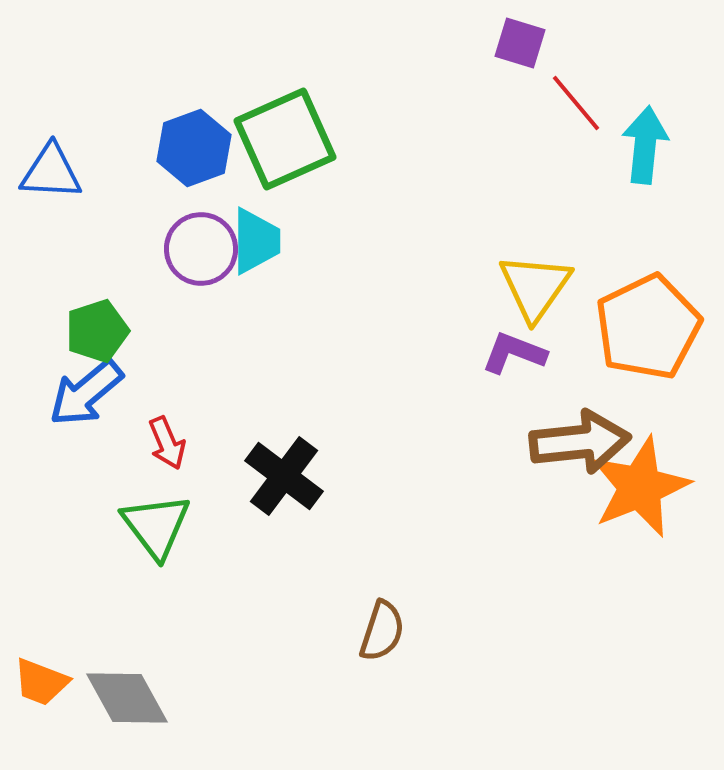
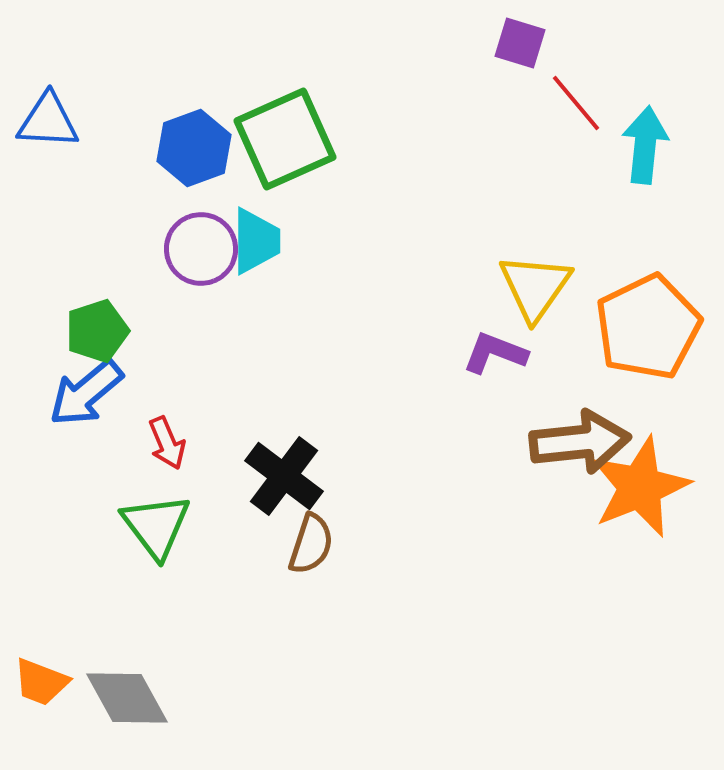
blue triangle: moved 3 px left, 51 px up
purple L-shape: moved 19 px left
brown semicircle: moved 71 px left, 87 px up
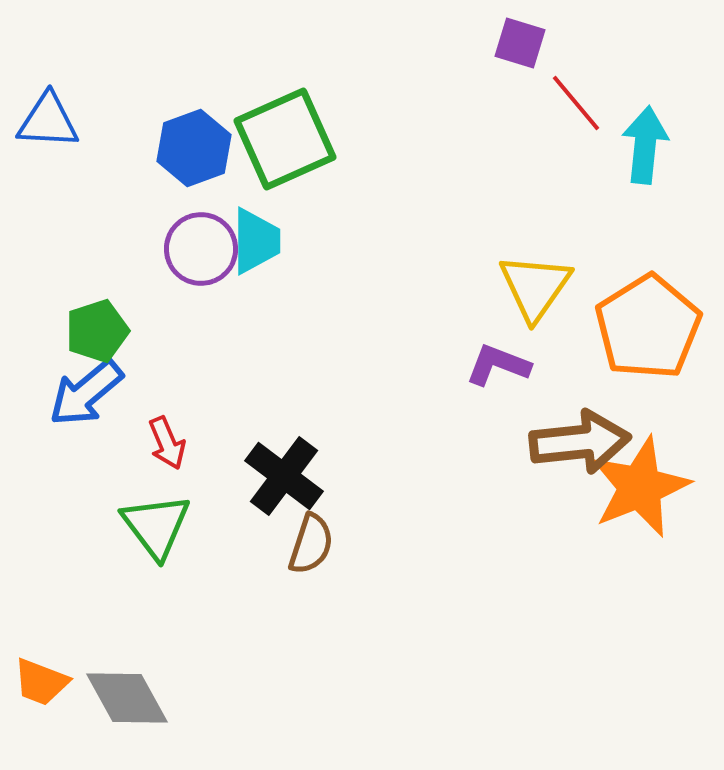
orange pentagon: rotated 6 degrees counterclockwise
purple L-shape: moved 3 px right, 12 px down
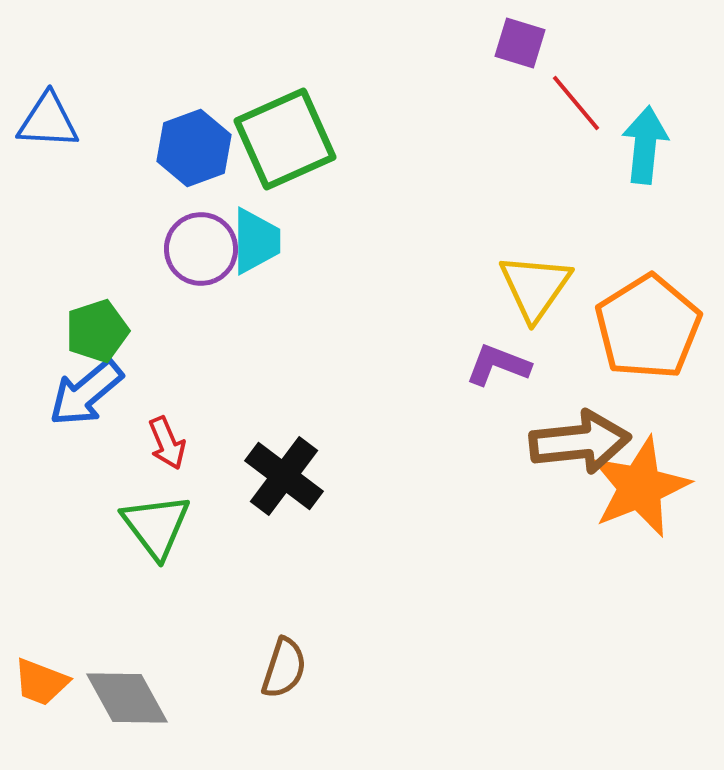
brown semicircle: moved 27 px left, 124 px down
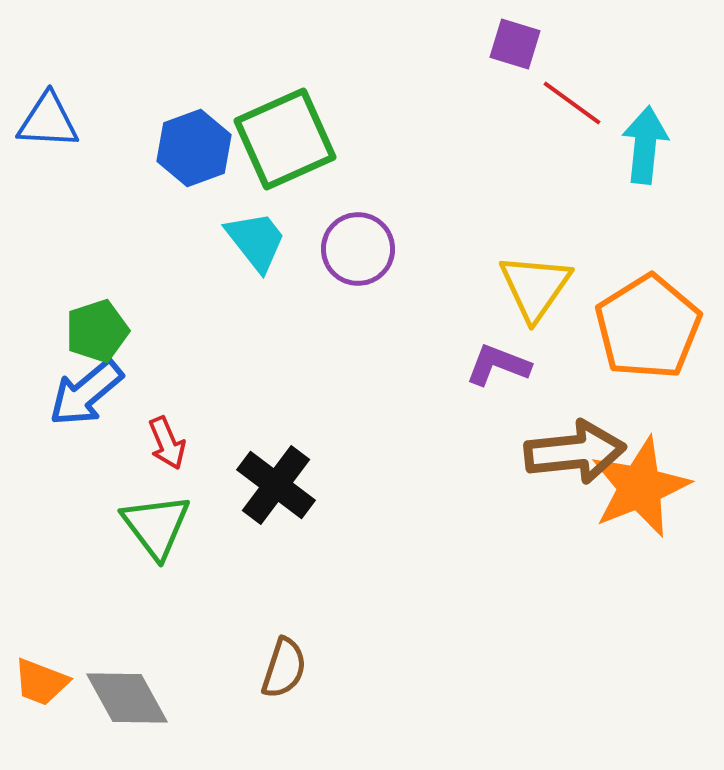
purple square: moved 5 px left, 1 px down
red line: moved 4 px left; rotated 14 degrees counterclockwise
cyan trapezoid: rotated 38 degrees counterclockwise
purple circle: moved 157 px right
brown arrow: moved 5 px left, 10 px down
black cross: moved 8 px left, 9 px down
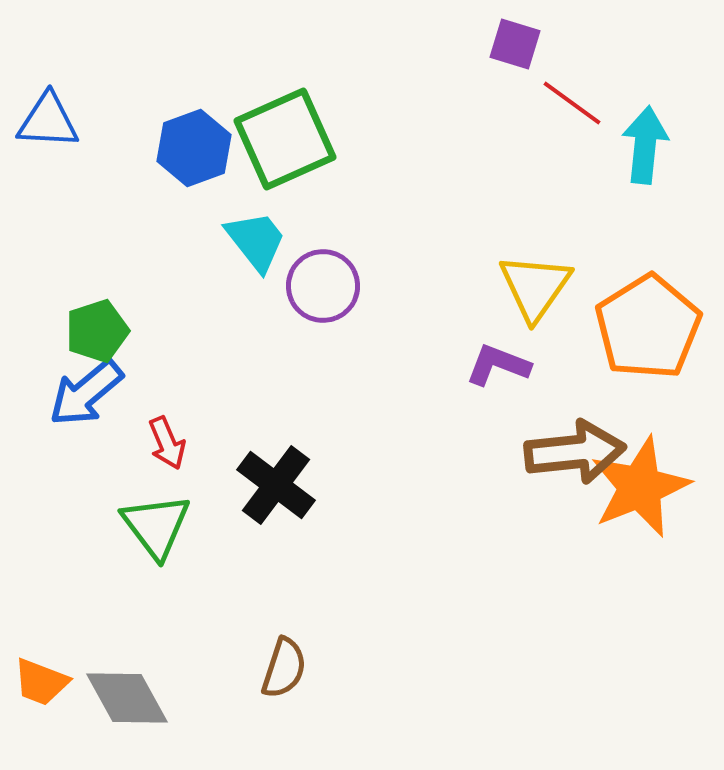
purple circle: moved 35 px left, 37 px down
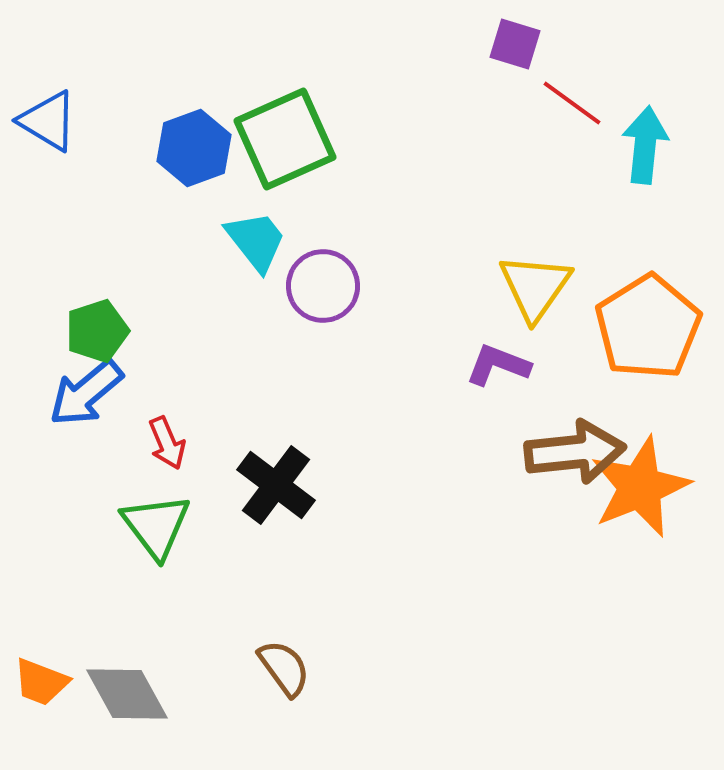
blue triangle: rotated 28 degrees clockwise
brown semicircle: rotated 54 degrees counterclockwise
gray diamond: moved 4 px up
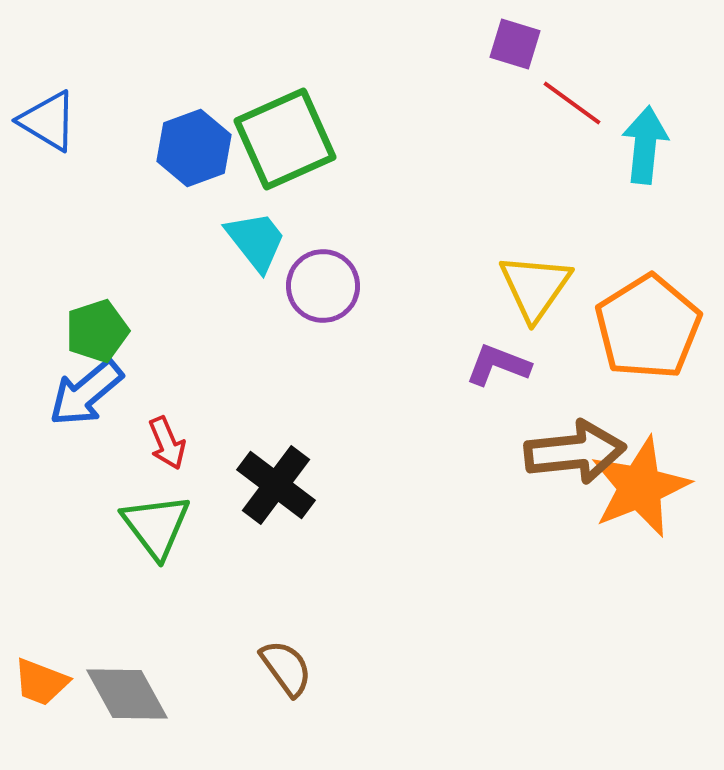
brown semicircle: moved 2 px right
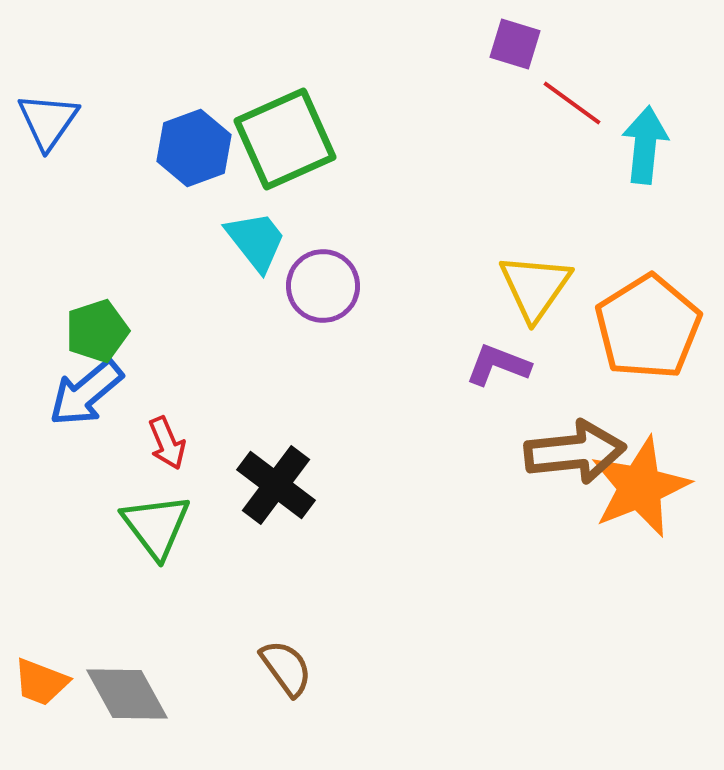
blue triangle: rotated 34 degrees clockwise
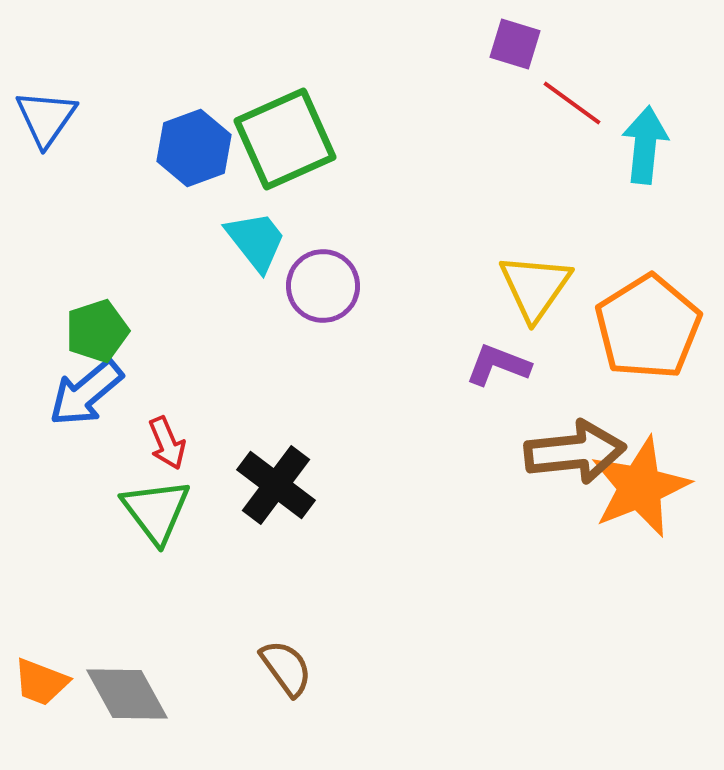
blue triangle: moved 2 px left, 3 px up
green triangle: moved 15 px up
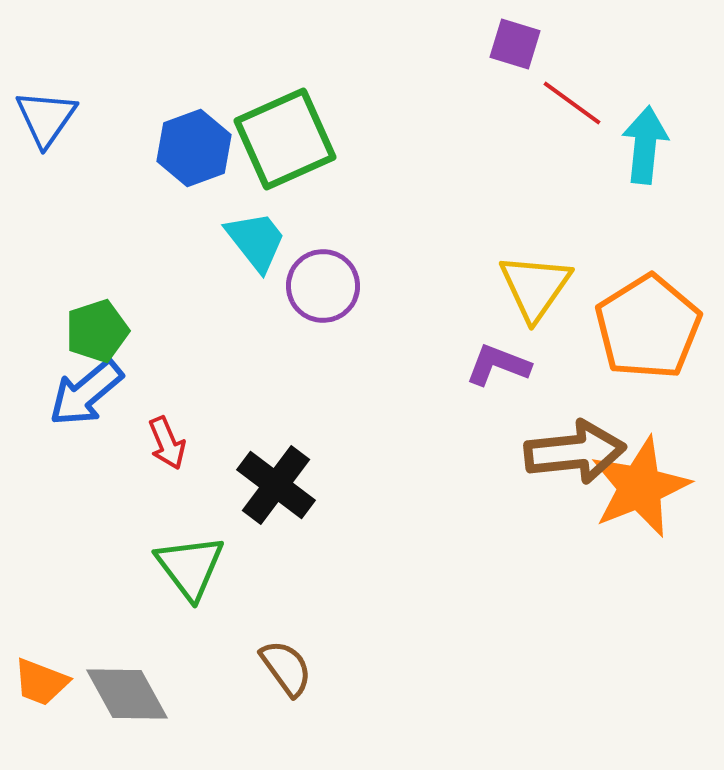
green triangle: moved 34 px right, 56 px down
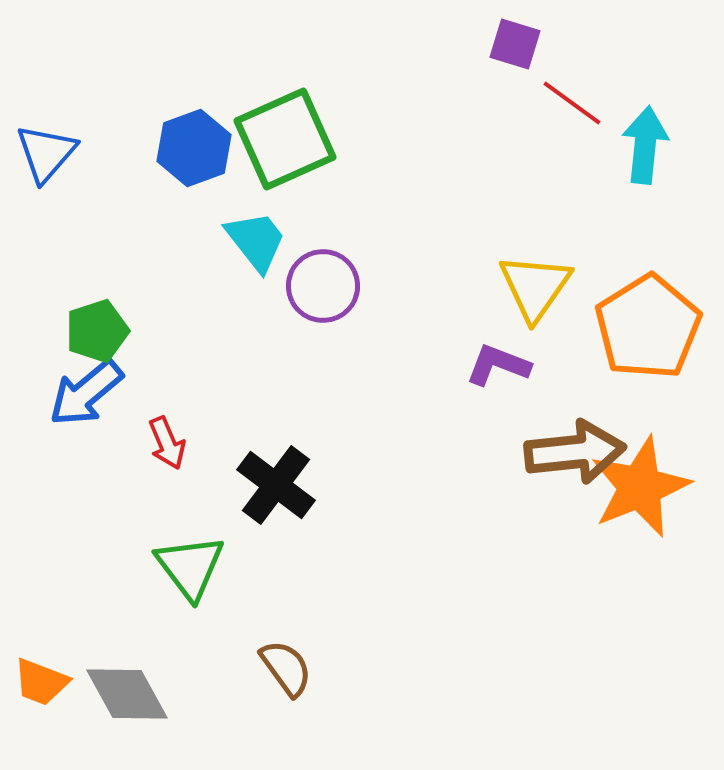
blue triangle: moved 35 px down; rotated 6 degrees clockwise
